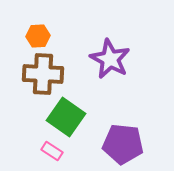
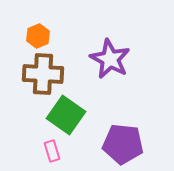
orange hexagon: rotated 20 degrees counterclockwise
green square: moved 2 px up
pink rectangle: rotated 40 degrees clockwise
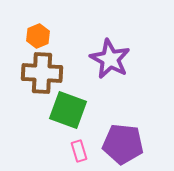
brown cross: moved 1 px left, 1 px up
green square: moved 2 px right, 5 px up; rotated 15 degrees counterclockwise
pink rectangle: moved 27 px right
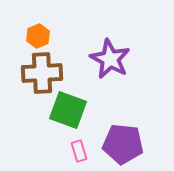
brown cross: rotated 6 degrees counterclockwise
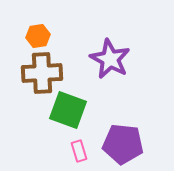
orange hexagon: rotated 15 degrees clockwise
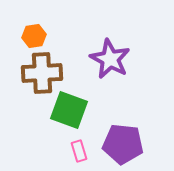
orange hexagon: moved 4 px left
green square: moved 1 px right
